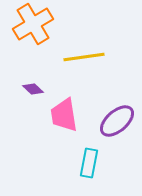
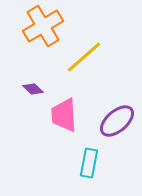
orange cross: moved 10 px right, 2 px down
yellow line: rotated 33 degrees counterclockwise
pink trapezoid: rotated 6 degrees clockwise
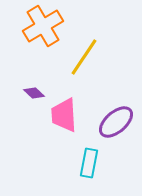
yellow line: rotated 15 degrees counterclockwise
purple diamond: moved 1 px right, 4 px down
purple ellipse: moved 1 px left, 1 px down
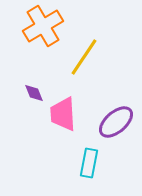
purple diamond: rotated 25 degrees clockwise
pink trapezoid: moved 1 px left, 1 px up
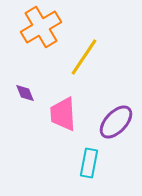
orange cross: moved 2 px left, 1 px down
purple diamond: moved 9 px left
purple ellipse: rotated 6 degrees counterclockwise
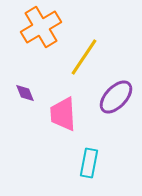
purple ellipse: moved 25 px up
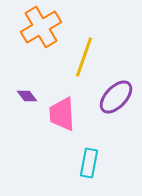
yellow line: rotated 15 degrees counterclockwise
purple diamond: moved 2 px right, 3 px down; rotated 15 degrees counterclockwise
pink trapezoid: moved 1 px left
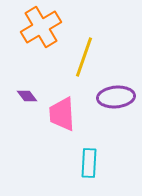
purple ellipse: rotated 42 degrees clockwise
cyan rectangle: rotated 8 degrees counterclockwise
